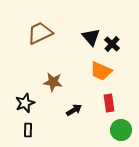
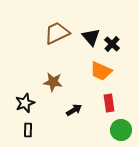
brown trapezoid: moved 17 px right
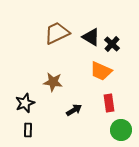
black triangle: rotated 18 degrees counterclockwise
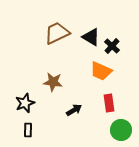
black cross: moved 2 px down
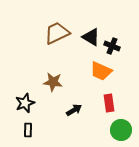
black cross: rotated 21 degrees counterclockwise
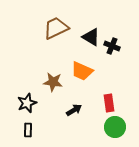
brown trapezoid: moved 1 px left, 5 px up
orange trapezoid: moved 19 px left
black star: moved 2 px right
green circle: moved 6 px left, 3 px up
